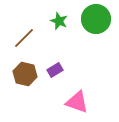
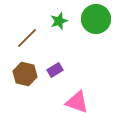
green star: rotated 30 degrees clockwise
brown line: moved 3 px right
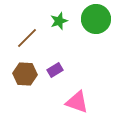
brown hexagon: rotated 10 degrees counterclockwise
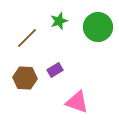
green circle: moved 2 px right, 8 px down
brown hexagon: moved 4 px down
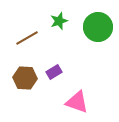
brown line: rotated 15 degrees clockwise
purple rectangle: moved 1 px left, 2 px down
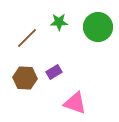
green star: moved 1 px down; rotated 18 degrees clockwise
brown line: rotated 15 degrees counterclockwise
pink triangle: moved 2 px left, 1 px down
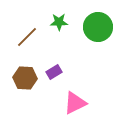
brown line: moved 1 px up
pink triangle: rotated 45 degrees counterclockwise
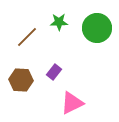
green circle: moved 1 px left, 1 px down
purple rectangle: rotated 21 degrees counterclockwise
brown hexagon: moved 4 px left, 2 px down
pink triangle: moved 3 px left
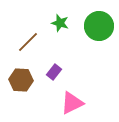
green star: moved 1 px right, 1 px down; rotated 18 degrees clockwise
green circle: moved 2 px right, 2 px up
brown line: moved 1 px right, 5 px down
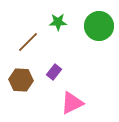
green star: moved 2 px left, 1 px up; rotated 18 degrees counterclockwise
